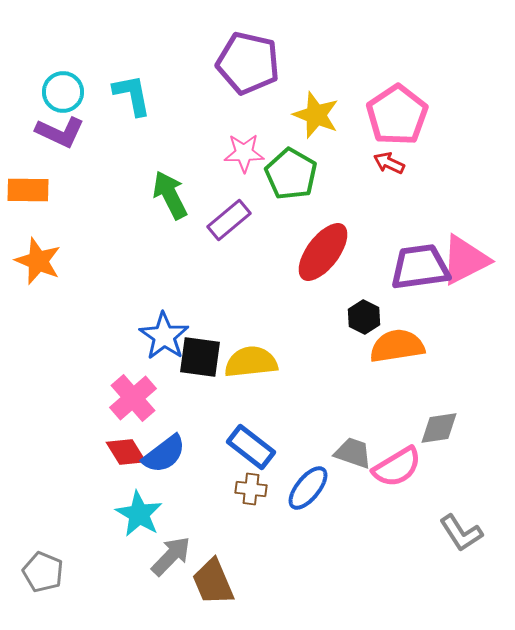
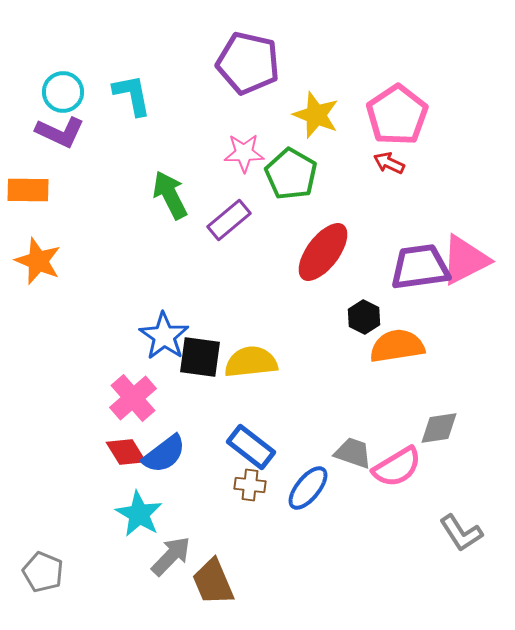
brown cross: moved 1 px left, 4 px up
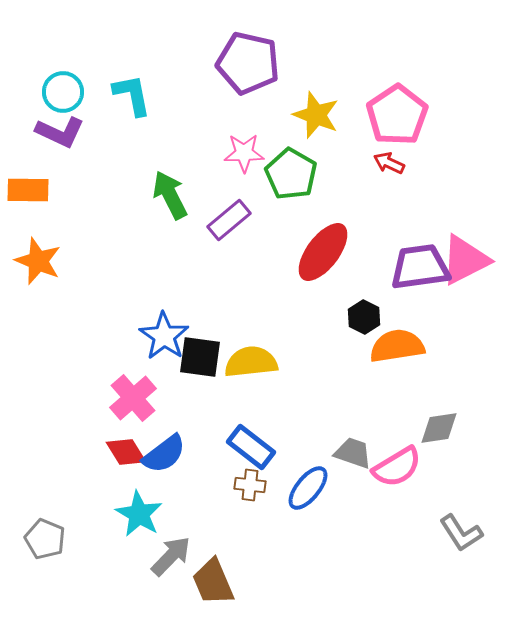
gray pentagon: moved 2 px right, 33 px up
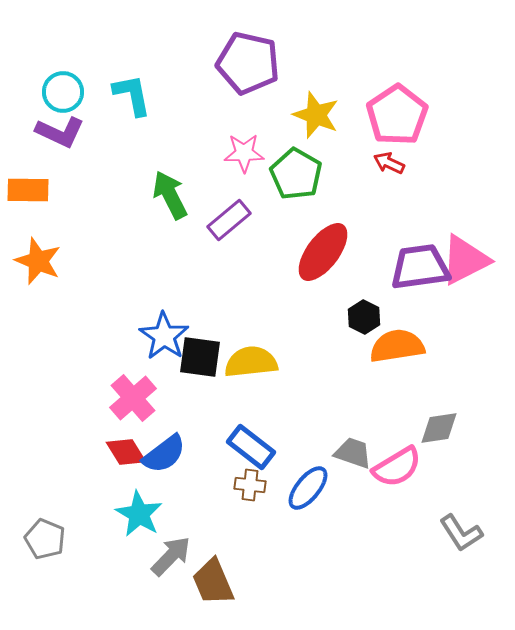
green pentagon: moved 5 px right
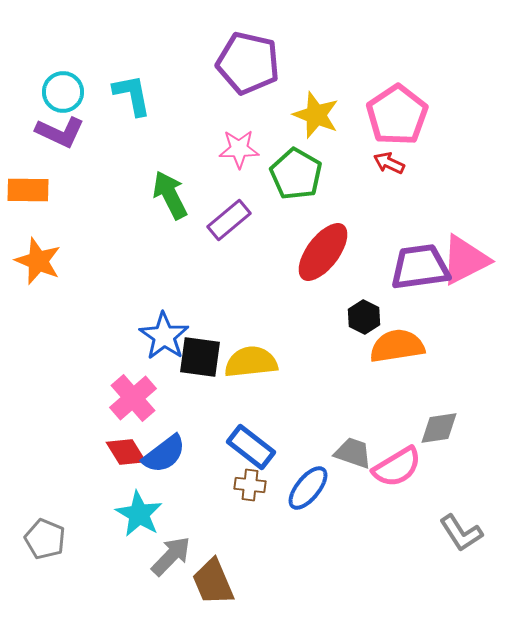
pink star: moved 5 px left, 4 px up
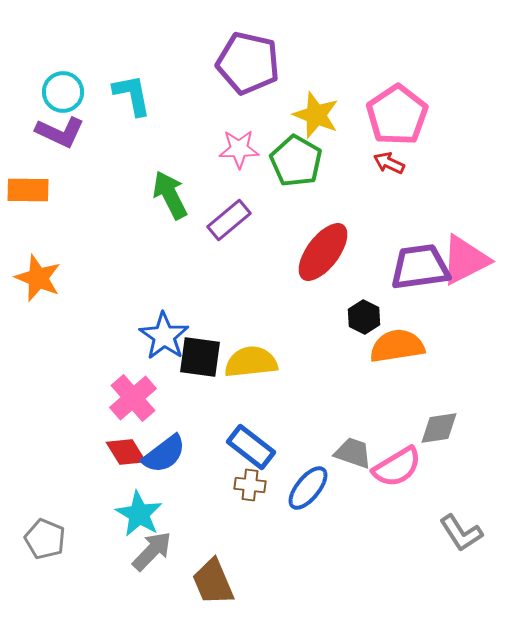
green pentagon: moved 13 px up
orange star: moved 17 px down
gray arrow: moved 19 px left, 5 px up
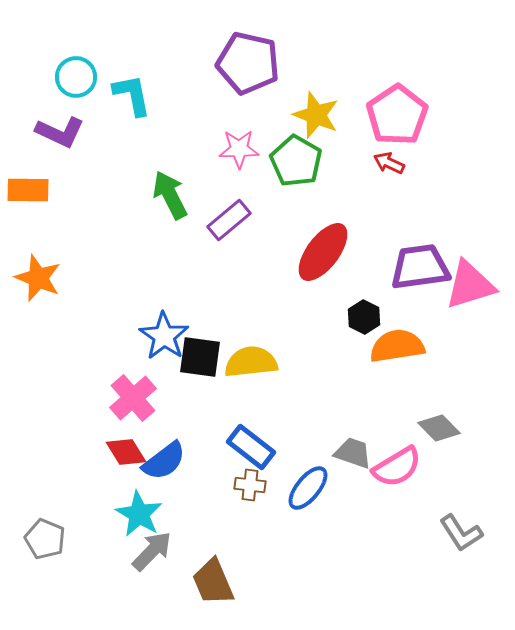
cyan circle: moved 13 px right, 15 px up
pink triangle: moved 5 px right, 25 px down; rotated 10 degrees clockwise
gray diamond: rotated 54 degrees clockwise
blue semicircle: moved 7 px down
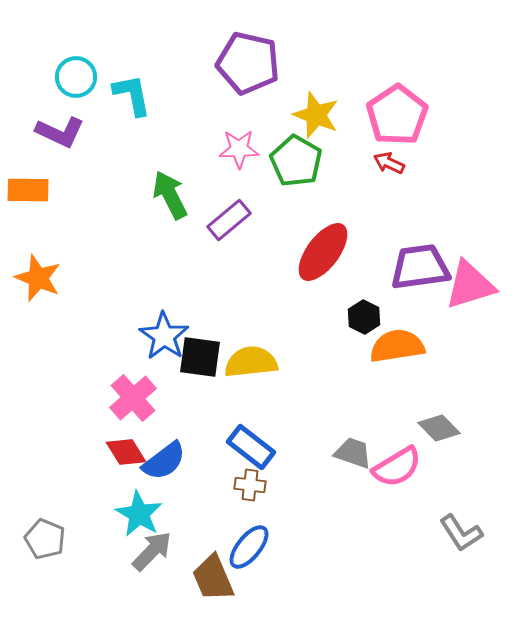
blue ellipse: moved 59 px left, 59 px down
brown trapezoid: moved 4 px up
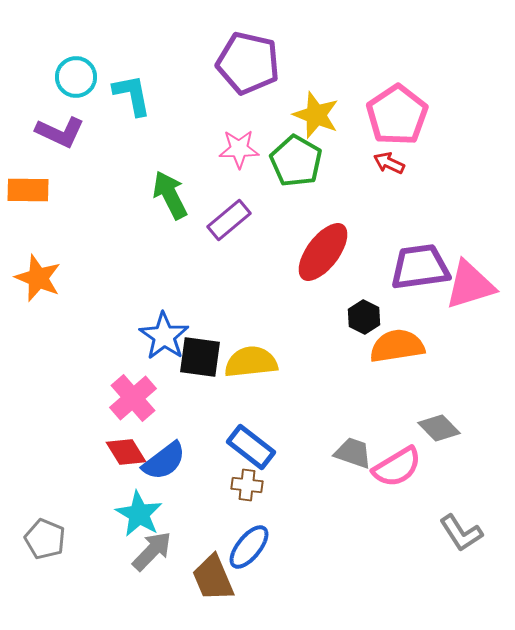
brown cross: moved 3 px left
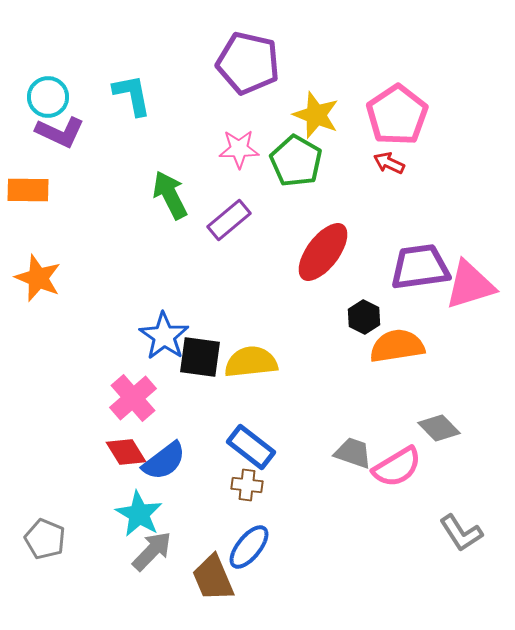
cyan circle: moved 28 px left, 20 px down
